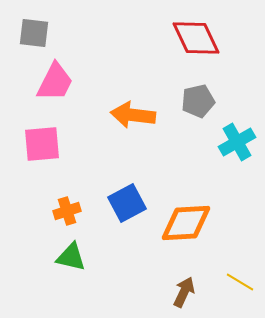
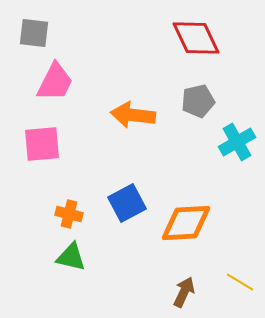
orange cross: moved 2 px right, 3 px down; rotated 32 degrees clockwise
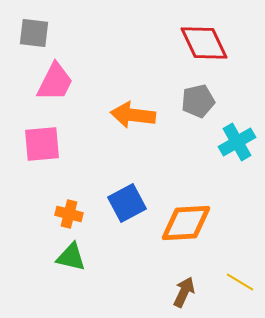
red diamond: moved 8 px right, 5 px down
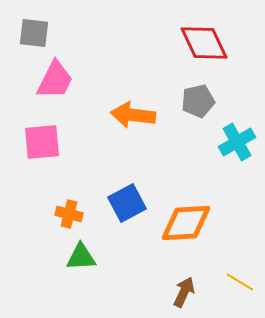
pink trapezoid: moved 2 px up
pink square: moved 2 px up
green triangle: moved 10 px right; rotated 16 degrees counterclockwise
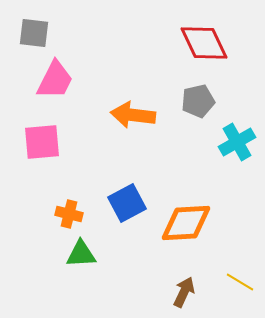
green triangle: moved 3 px up
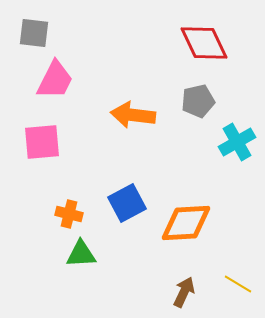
yellow line: moved 2 px left, 2 px down
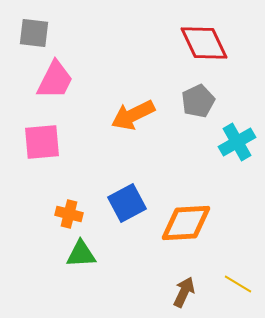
gray pentagon: rotated 12 degrees counterclockwise
orange arrow: rotated 33 degrees counterclockwise
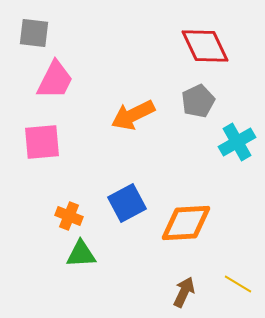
red diamond: moved 1 px right, 3 px down
orange cross: moved 2 px down; rotated 8 degrees clockwise
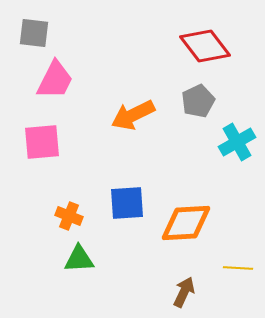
red diamond: rotated 12 degrees counterclockwise
blue square: rotated 24 degrees clockwise
green triangle: moved 2 px left, 5 px down
yellow line: moved 16 px up; rotated 28 degrees counterclockwise
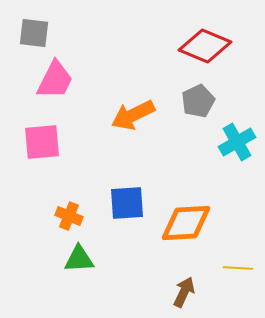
red diamond: rotated 30 degrees counterclockwise
